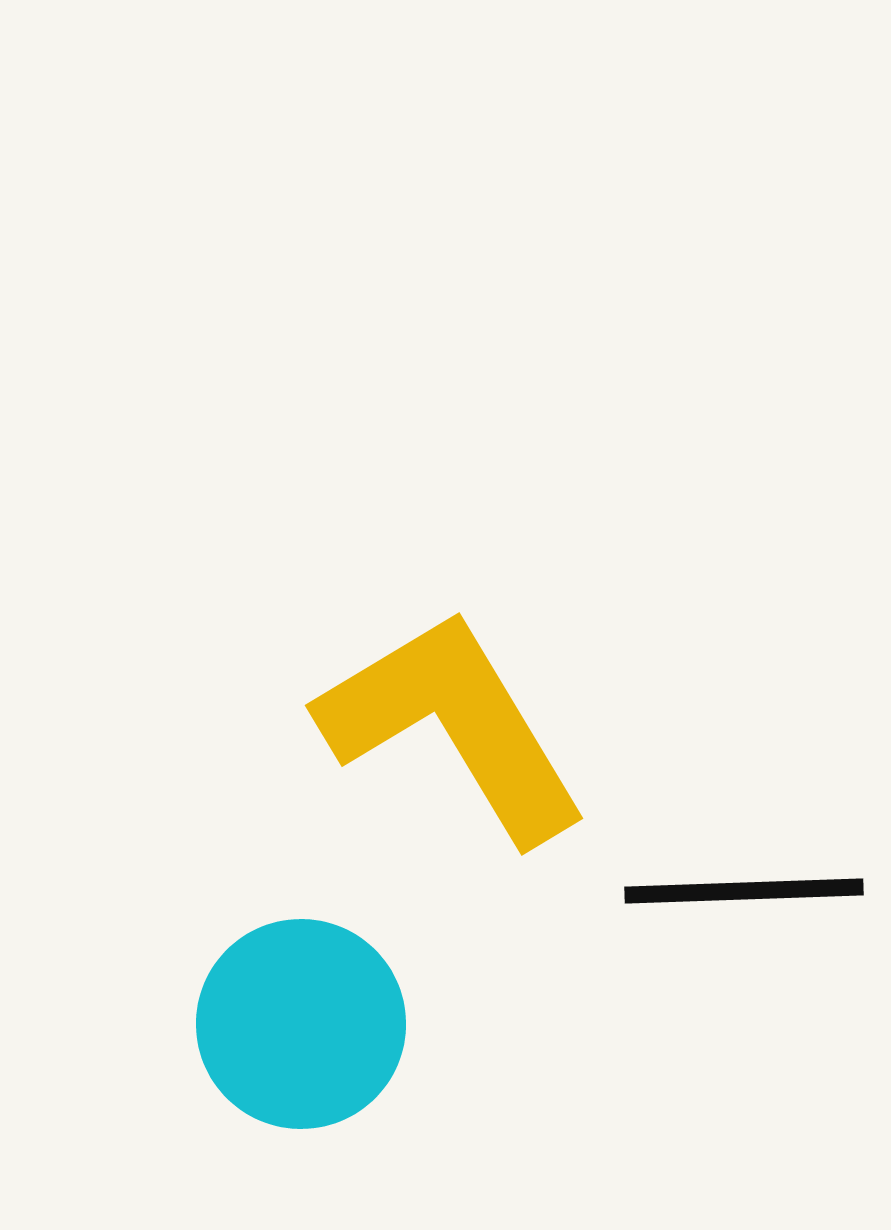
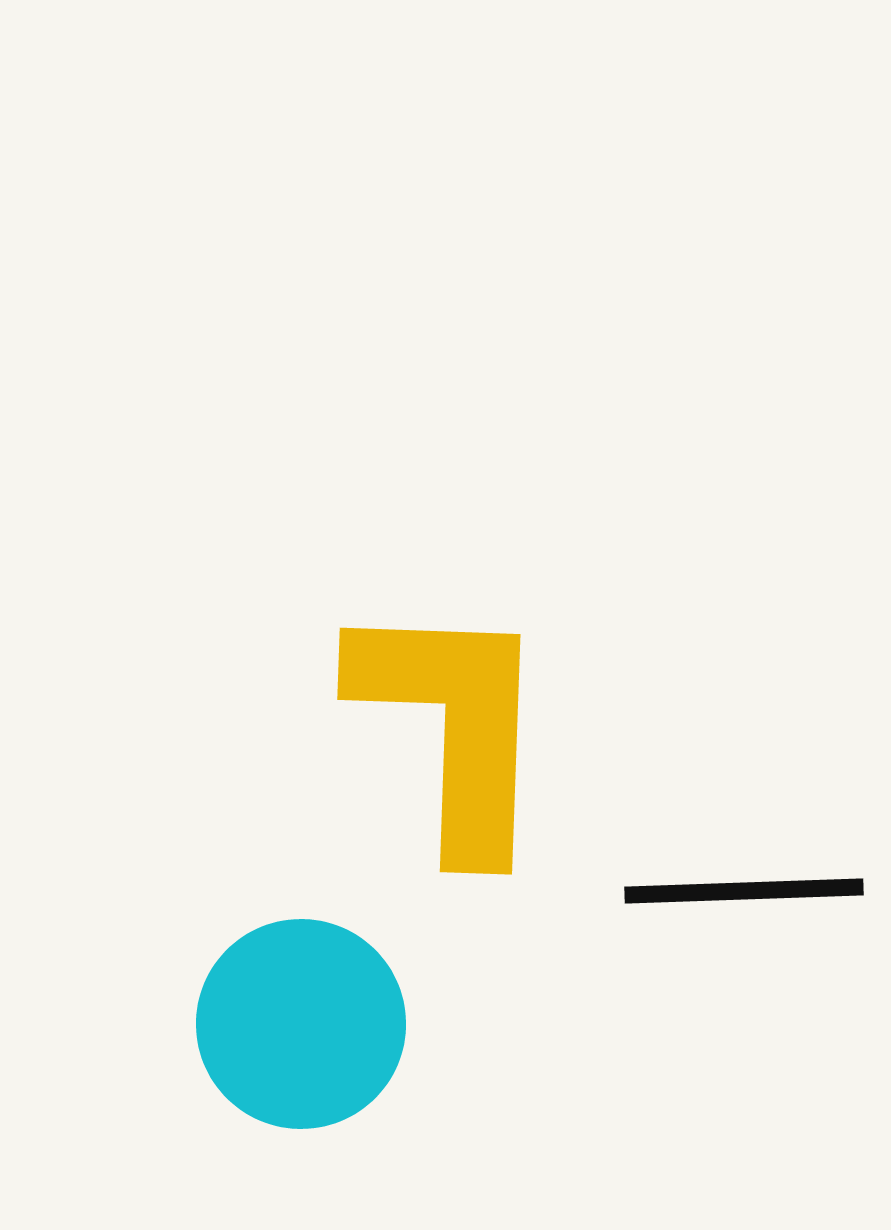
yellow L-shape: rotated 33 degrees clockwise
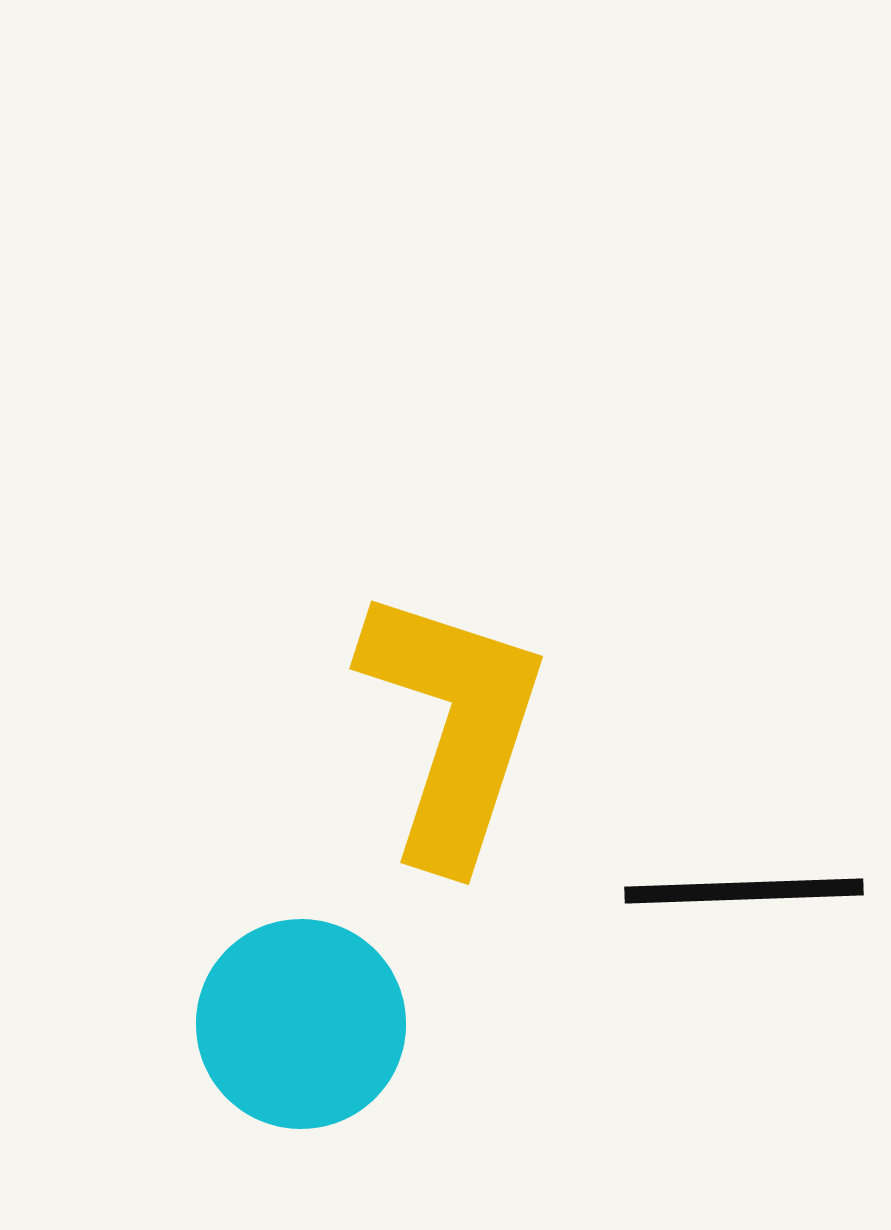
yellow L-shape: rotated 16 degrees clockwise
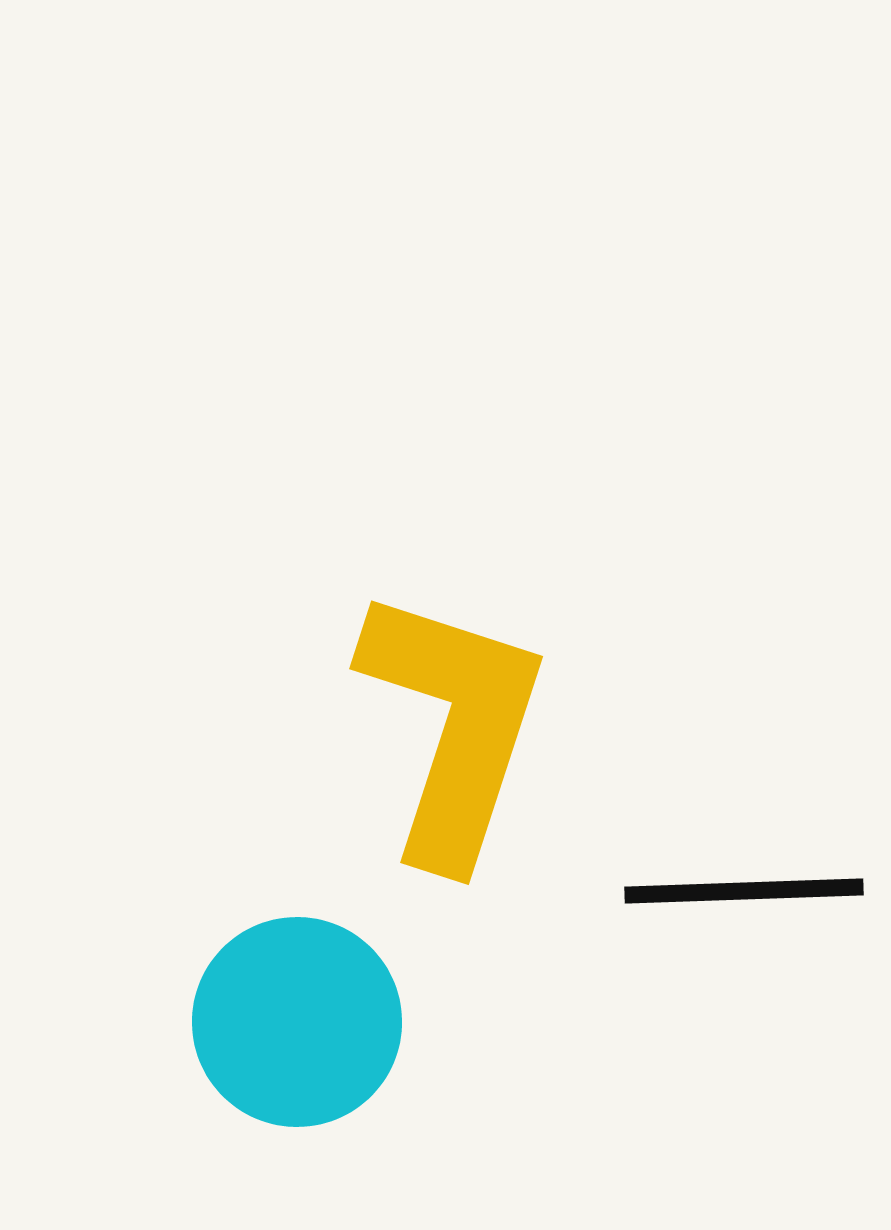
cyan circle: moved 4 px left, 2 px up
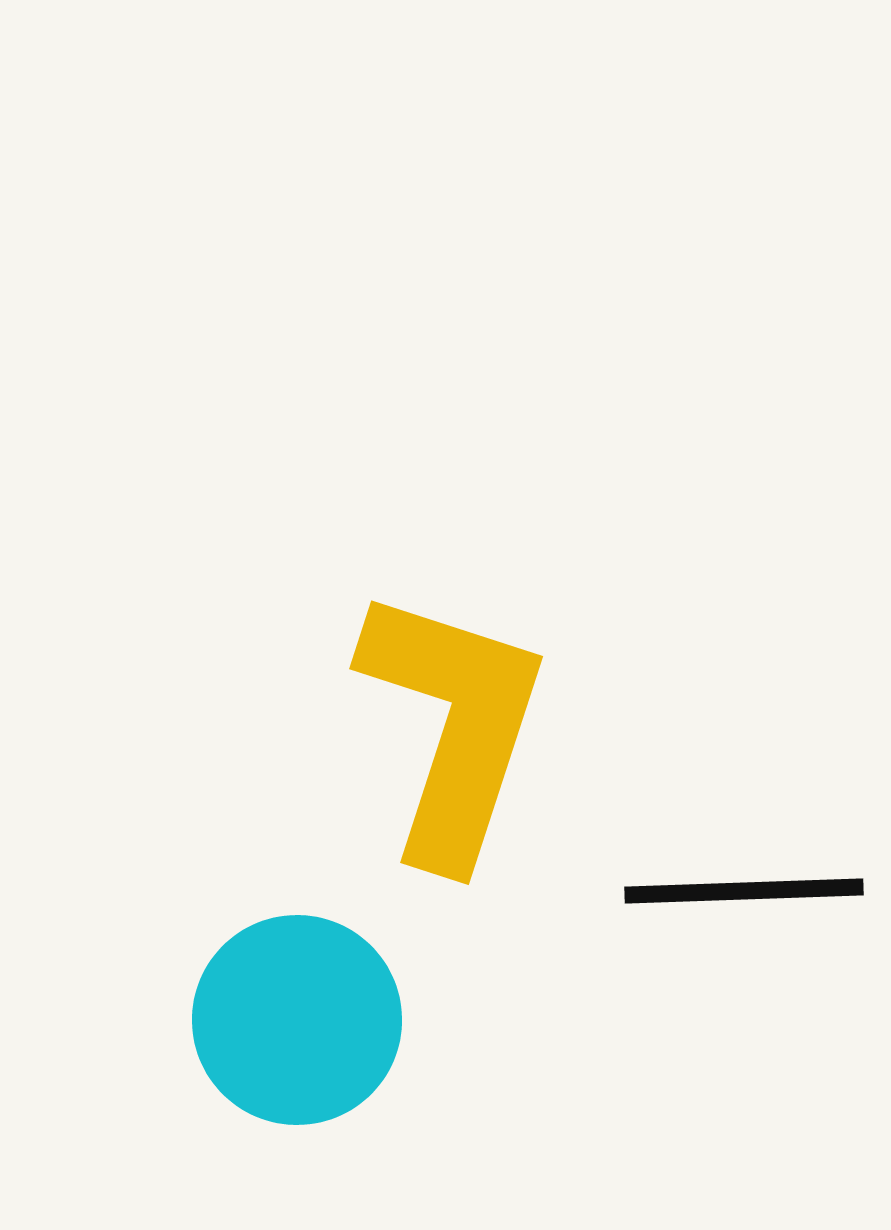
cyan circle: moved 2 px up
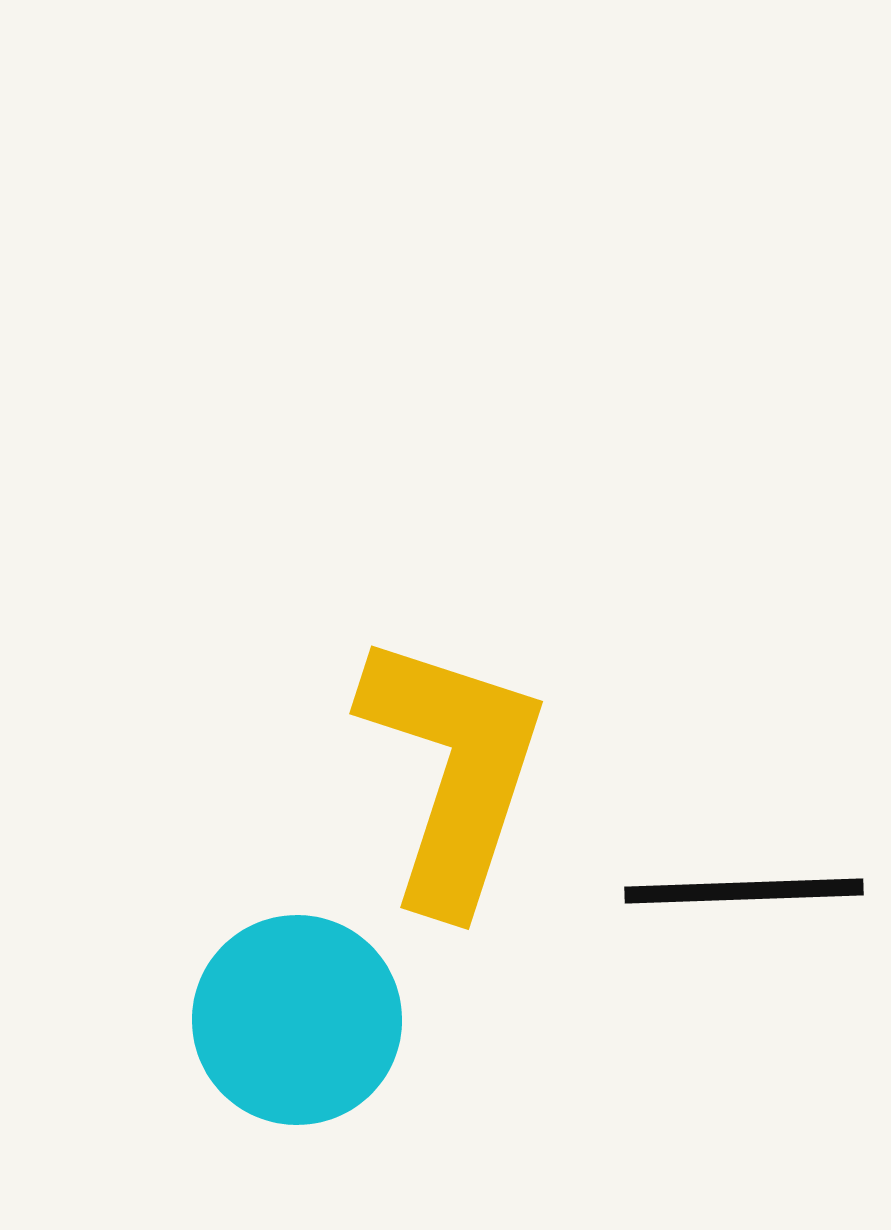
yellow L-shape: moved 45 px down
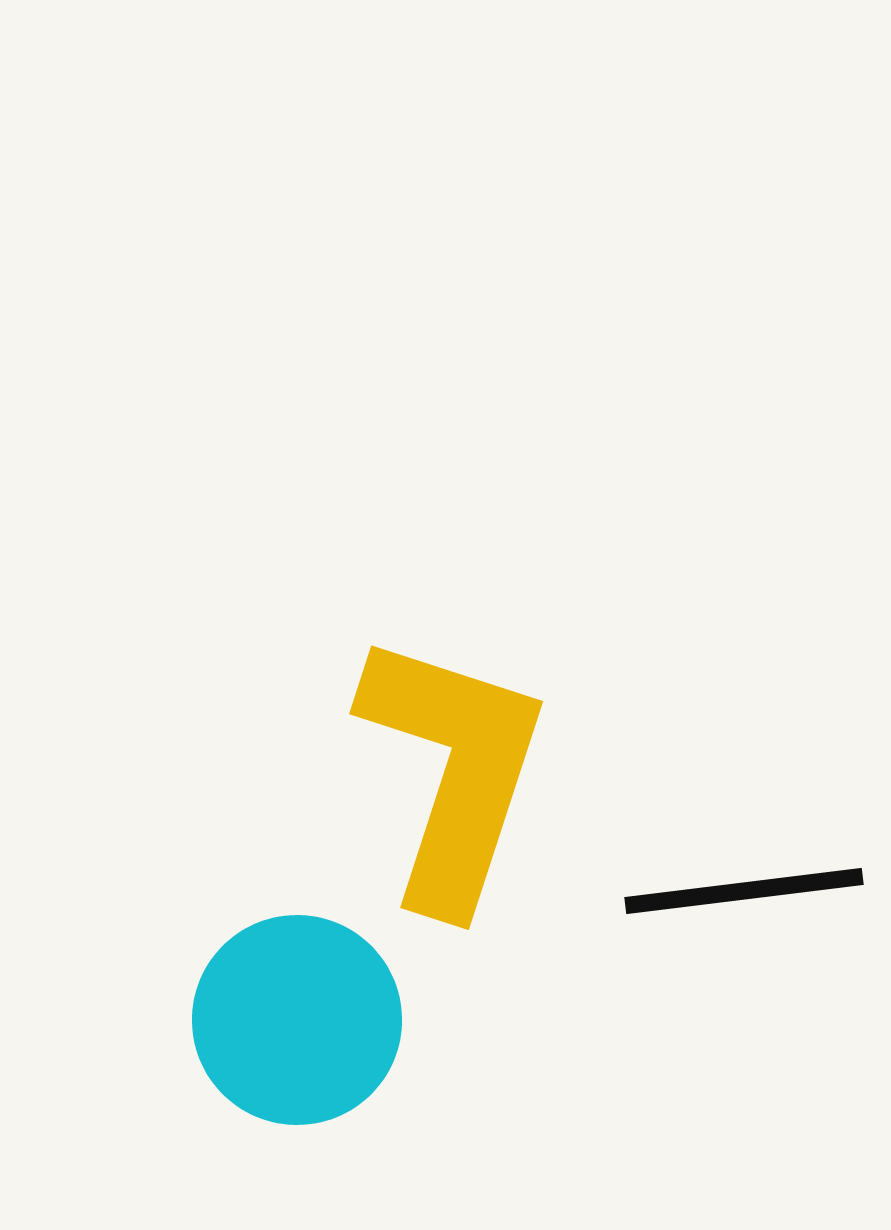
black line: rotated 5 degrees counterclockwise
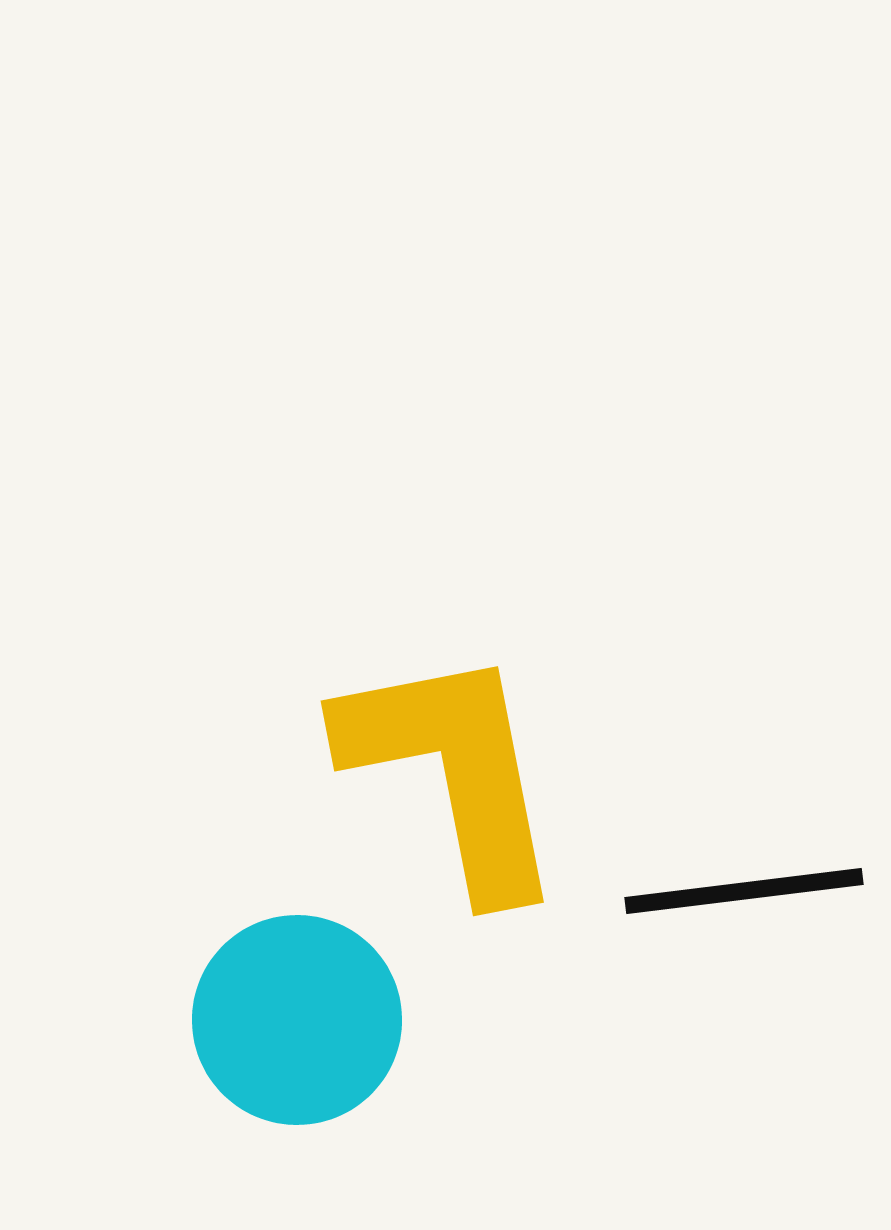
yellow L-shape: rotated 29 degrees counterclockwise
